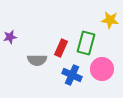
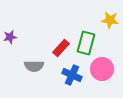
red rectangle: rotated 18 degrees clockwise
gray semicircle: moved 3 px left, 6 px down
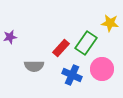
yellow star: moved 3 px down
green rectangle: rotated 20 degrees clockwise
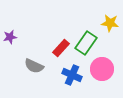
gray semicircle: rotated 24 degrees clockwise
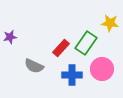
blue cross: rotated 24 degrees counterclockwise
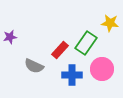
red rectangle: moved 1 px left, 2 px down
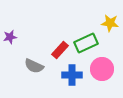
green rectangle: rotated 30 degrees clockwise
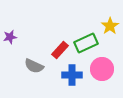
yellow star: moved 3 px down; rotated 30 degrees clockwise
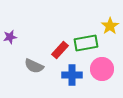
green rectangle: rotated 15 degrees clockwise
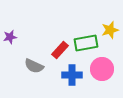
yellow star: moved 4 px down; rotated 18 degrees clockwise
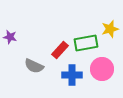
yellow star: moved 1 px up
purple star: rotated 24 degrees clockwise
